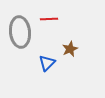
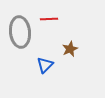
blue triangle: moved 2 px left, 2 px down
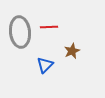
red line: moved 8 px down
brown star: moved 2 px right, 2 px down
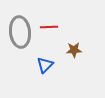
brown star: moved 2 px right, 1 px up; rotated 21 degrees clockwise
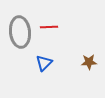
brown star: moved 15 px right, 12 px down
blue triangle: moved 1 px left, 2 px up
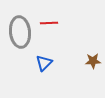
red line: moved 4 px up
brown star: moved 4 px right, 1 px up
